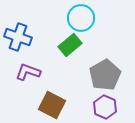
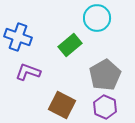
cyan circle: moved 16 px right
brown square: moved 10 px right
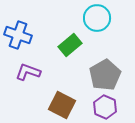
blue cross: moved 2 px up
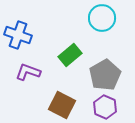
cyan circle: moved 5 px right
green rectangle: moved 10 px down
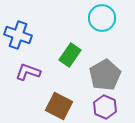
green rectangle: rotated 15 degrees counterclockwise
brown square: moved 3 px left, 1 px down
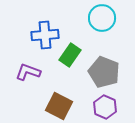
blue cross: moved 27 px right; rotated 24 degrees counterclockwise
gray pentagon: moved 1 px left, 3 px up; rotated 20 degrees counterclockwise
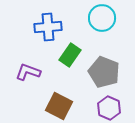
blue cross: moved 3 px right, 8 px up
purple hexagon: moved 4 px right, 1 px down
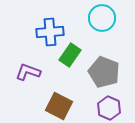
blue cross: moved 2 px right, 5 px down
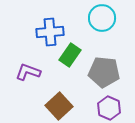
gray pentagon: rotated 16 degrees counterclockwise
brown square: rotated 20 degrees clockwise
